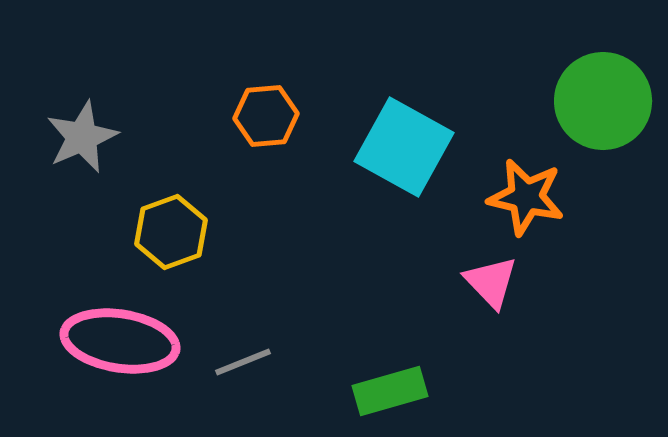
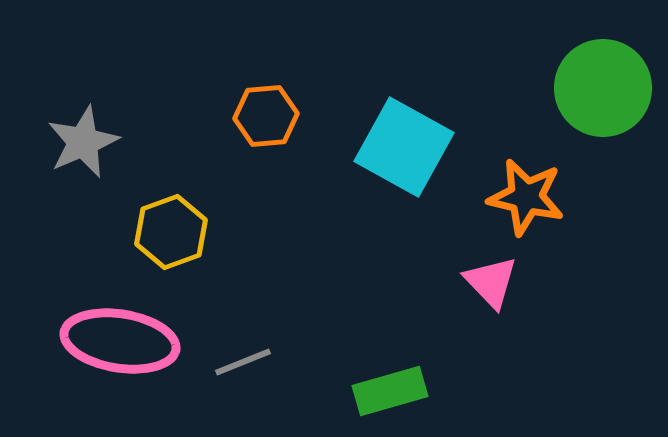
green circle: moved 13 px up
gray star: moved 1 px right, 5 px down
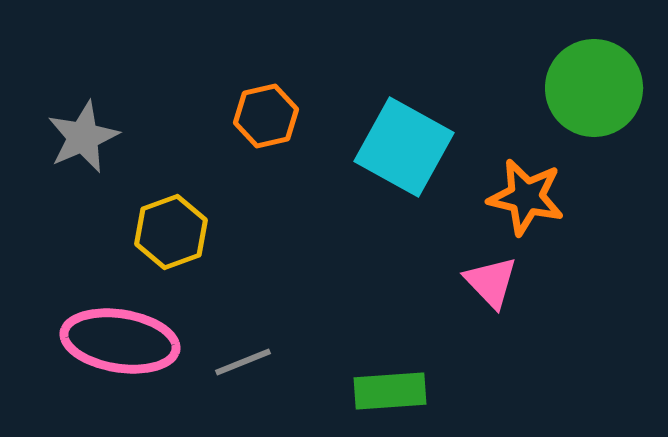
green circle: moved 9 px left
orange hexagon: rotated 8 degrees counterclockwise
gray star: moved 5 px up
green rectangle: rotated 12 degrees clockwise
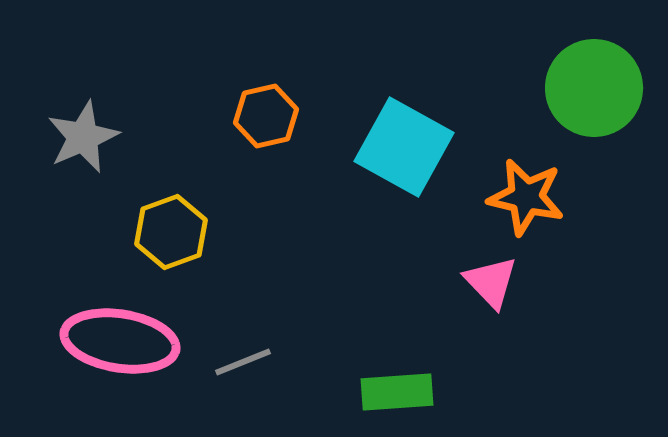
green rectangle: moved 7 px right, 1 px down
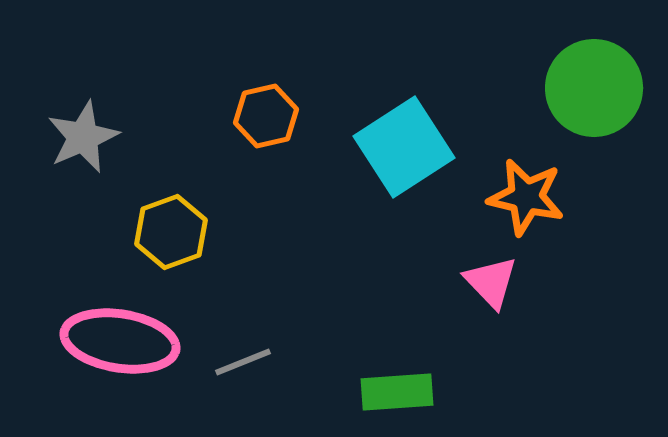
cyan square: rotated 28 degrees clockwise
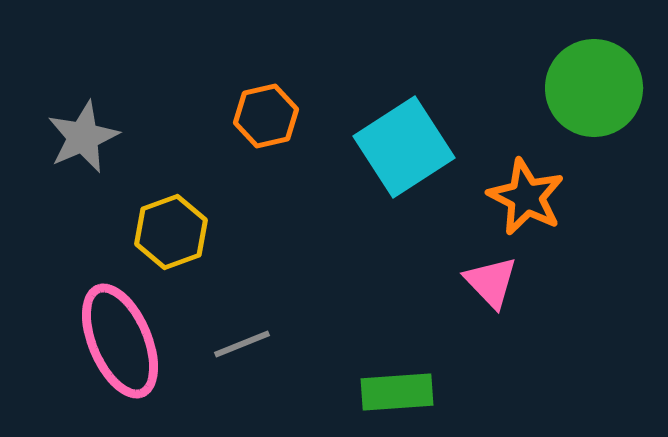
orange star: rotated 14 degrees clockwise
pink ellipse: rotated 58 degrees clockwise
gray line: moved 1 px left, 18 px up
